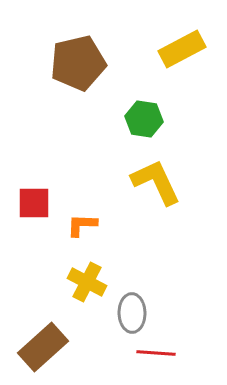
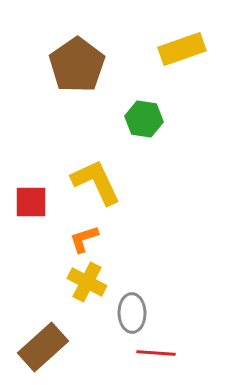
yellow rectangle: rotated 9 degrees clockwise
brown pentagon: moved 1 px left, 2 px down; rotated 22 degrees counterclockwise
yellow L-shape: moved 60 px left
red square: moved 3 px left, 1 px up
orange L-shape: moved 2 px right, 14 px down; rotated 20 degrees counterclockwise
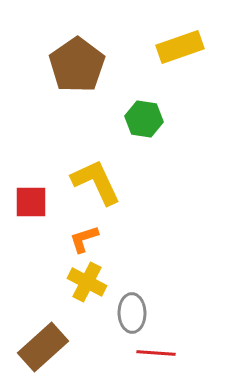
yellow rectangle: moved 2 px left, 2 px up
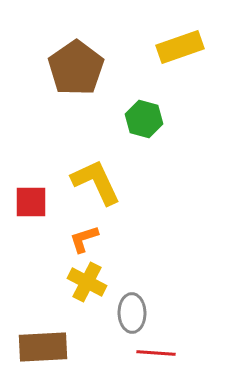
brown pentagon: moved 1 px left, 3 px down
green hexagon: rotated 6 degrees clockwise
brown rectangle: rotated 39 degrees clockwise
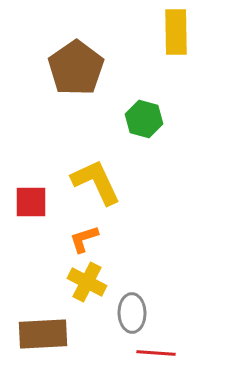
yellow rectangle: moved 4 px left, 15 px up; rotated 72 degrees counterclockwise
brown rectangle: moved 13 px up
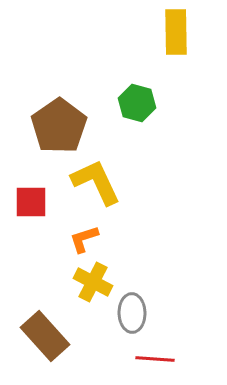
brown pentagon: moved 17 px left, 58 px down
green hexagon: moved 7 px left, 16 px up
yellow cross: moved 6 px right
brown rectangle: moved 2 px right, 2 px down; rotated 51 degrees clockwise
red line: moved 1 px left, 6 px down
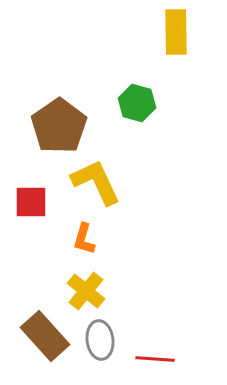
orange L-shape: rotated 56 degrees counterclockwise
yellow cross: moved 7 px left, 9 px down; rotated 12 degrees clockwise
gray ellipse: moved 32 px left, 27 px down; rotated 6 degrees counterclockwise
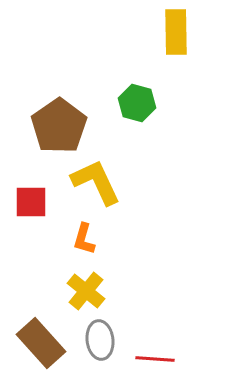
brown rectangle: moved 4 px left, 7 px down
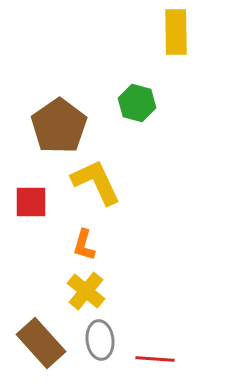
orange L-shape: moved 6 px down
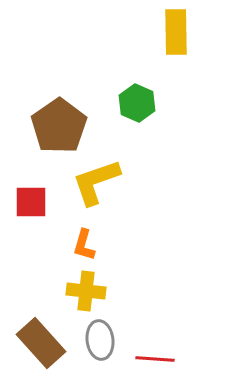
green hexagon: rotated 9 degrees clockwise
yellow L-shape: rotated 84 degrees counterclockwise
yellow cross: rotated 33 degrees counterclockwise
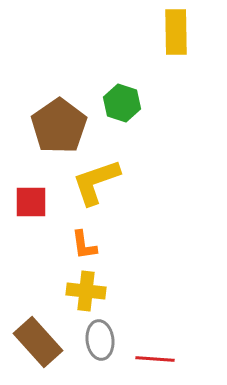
green hexagon: moved 15 px left; rotated 6 degrees counterclockwise
orange L-shape: rotated 24 degrees counterclockwise
brown rectangle: moved 3 px left, 1 px up
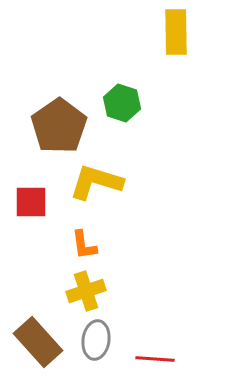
yellow L-shape: rotated 36 degrees clockwise
yellow cross: rotated 24 degrees counterclockwise
gray ellipse: moved 4 px left; rotated 15 degrees clockwise
